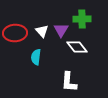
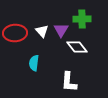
cyan semicircle: moved 2 px left, 6 px down
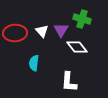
green cross: rotated 18 degrees clockwise
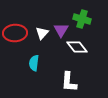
white triangle: moved 2 px down; rotated 24 degrees clockwise
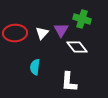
cyan semicircle: moved 1 px right, 4 px down
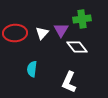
green cross: rotated 24 degrees counterclockwise
cyan semicircle: moved 3 px left, 2 px down
white L-shape: rotated 20 degrees clockwise
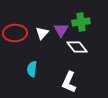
green cross: moved 1 px left, 3 px down
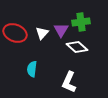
red ellipse: rotated 25 degrees clockwise
white diamond: rotated 10 degrees counterclockwise
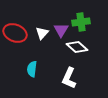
white L-shape: moved 4 px up
